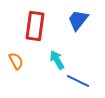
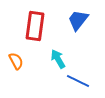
cyan arrow: moved 1 px right, 1 px up
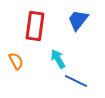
blue line: moved 2 px left
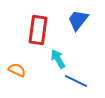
red rectangle: moved 3 px right, 4 px down
orange semicircle: moved 1 px right, 9 px down; rotated 36 degrees counterclockwise
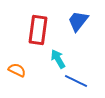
blue trapezoid: moved 1 px down
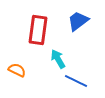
blue trapezoid: rotated 15 degrees clockwise
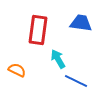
blue trapezoid: moved 3 px right, 2 px down; rotated 45 degrees clockwise
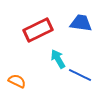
red rectangle: rotated 56 degrees clockwise
orange semicircle: moved 11 px down
blue line: moved 4 px right, 6 px up
